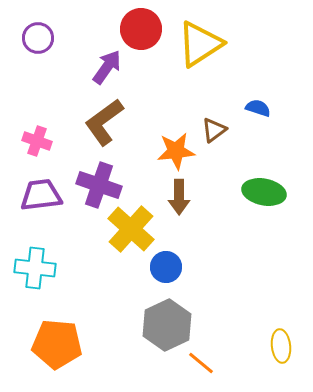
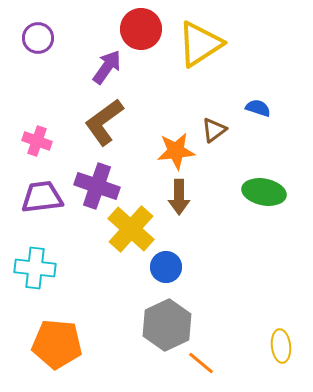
purple cross: moved 2 px left, 1 px down
purple trapezoid: moved 1 px right, 2 px down
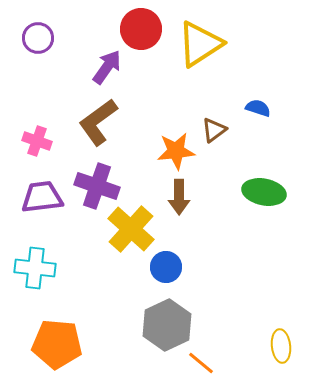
brown L-shape: moved 6 px left
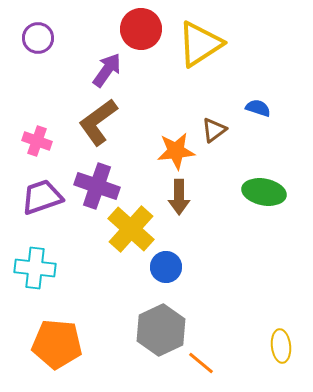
purple arrow: moved 3 px down
purple trapezoid: rotated 12 degrees counterclockwise
gray hexagon: moved 6 px left, 5 px down
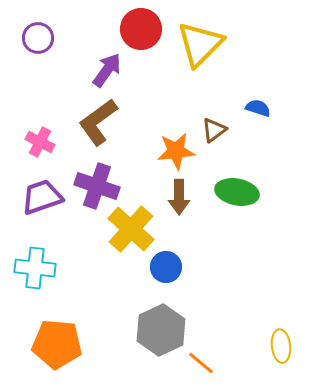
yellow triangle: rotated 12 degrees counterclockwise
pink cross: moved 3 px right, 1 px down; rotated 8 degrees clockwise
green ellipse: moved 27 px left
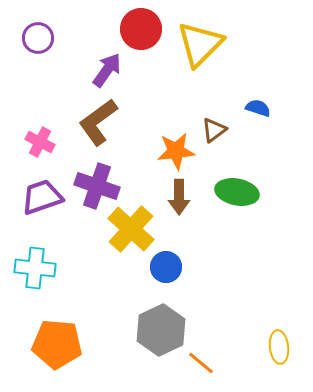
yellow ellipse: moved 2 px left, 1 px down
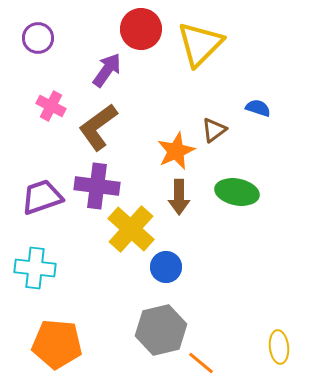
brown L-shape: moved 5 px down
pink cross: moved 11 px right, 36 px up
orange star: rotated 18 degrees counterclockwise
purple cross: rotated 12 degrees counterclockwise
gray hexagon: rotated 12 degrees clockwise
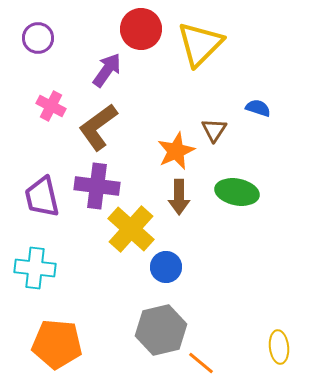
brown triangle: rotated 20 degrees counterclockwise
purple trapezoid: rotated 84 degrees counterclockwise
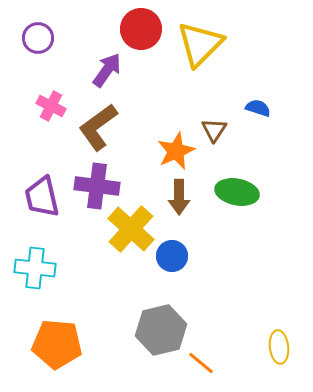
blue circle: moved 6 px right, 11 px up
